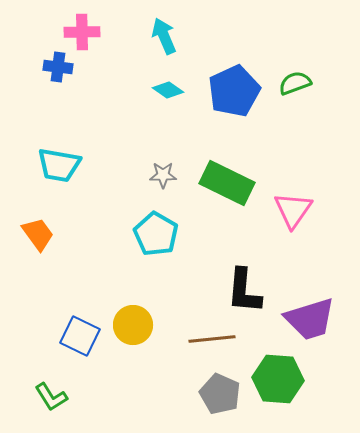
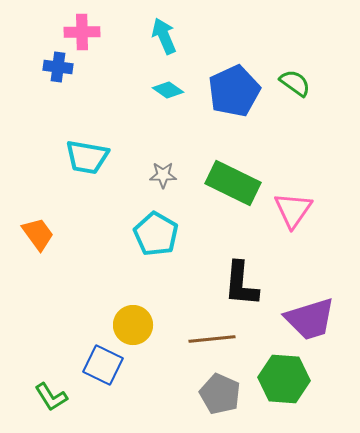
green semicircle: rotated 56 degrees clockwise
cyan trapezoid: moved 28 px right, 8 px up
green rectangle: moved 6 px right
black L-shape: moved 3 px left, 7 px up
blue square: moved 23 px right, 29 px down
green hexagon: moved 6 px right
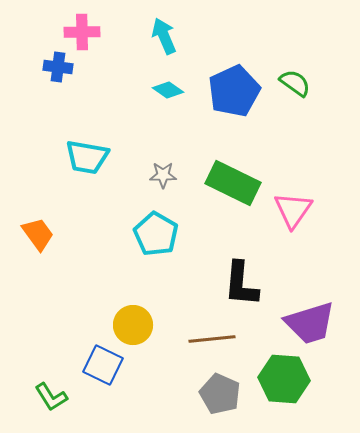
purple trapezoid: moved 4 px down
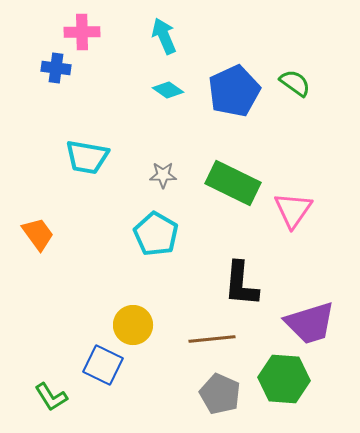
blue cross: moved 2 px left, 1 px down
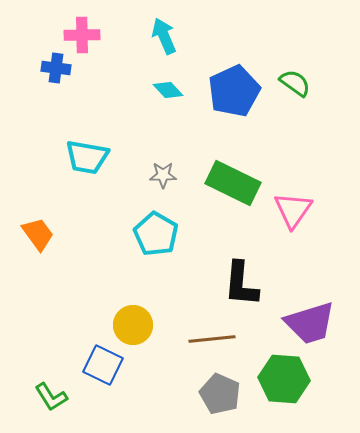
pink cross: moved 3 px down
cyan diamond: rotated 12 degrees clockwise
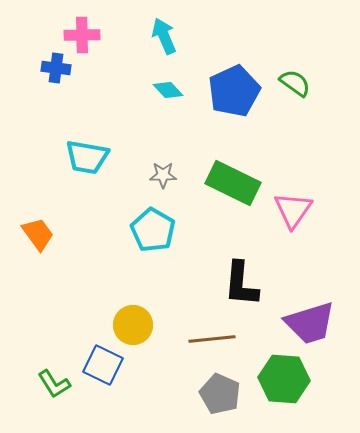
cyan pentagon: moved 3 px left, 4 px up
green L-shape: moved 3 px right, 13 px up
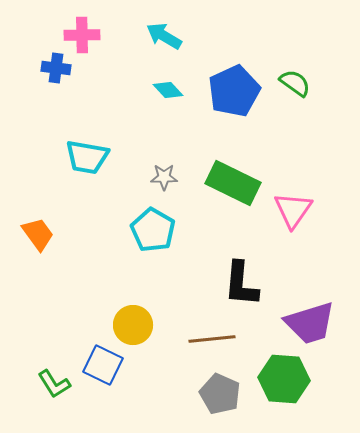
cyan arrow: rotated 36 degrees counterclockwise
gray star: moved 1 px right, 2 px down
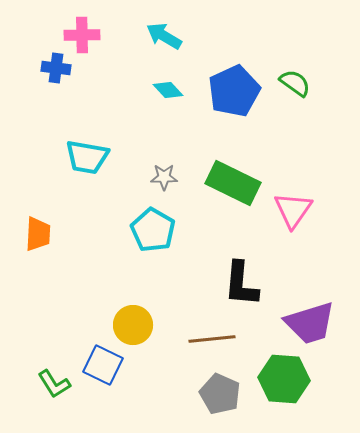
orange trapezoid: rotated 39 degrees clockwise
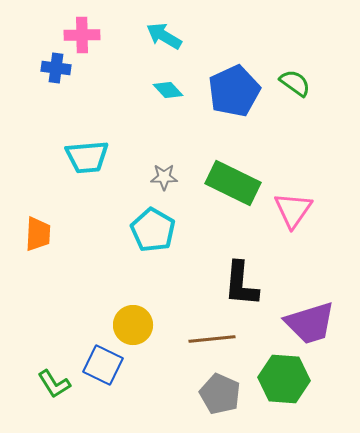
cyan trapezoid: rotated 15 degrees counterclockwise
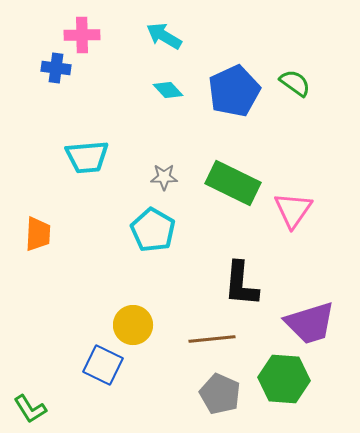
green L-shape: moved 24 px left, 25 px down
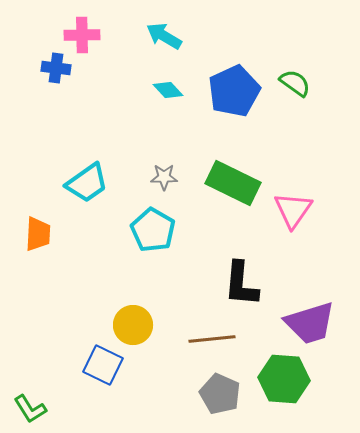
cyan trapezoid: moved 26 px down; rotated 30 degrees counterclockwise
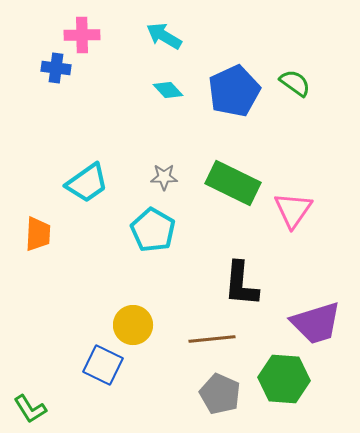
purple trapezoid: moved 6 px right
